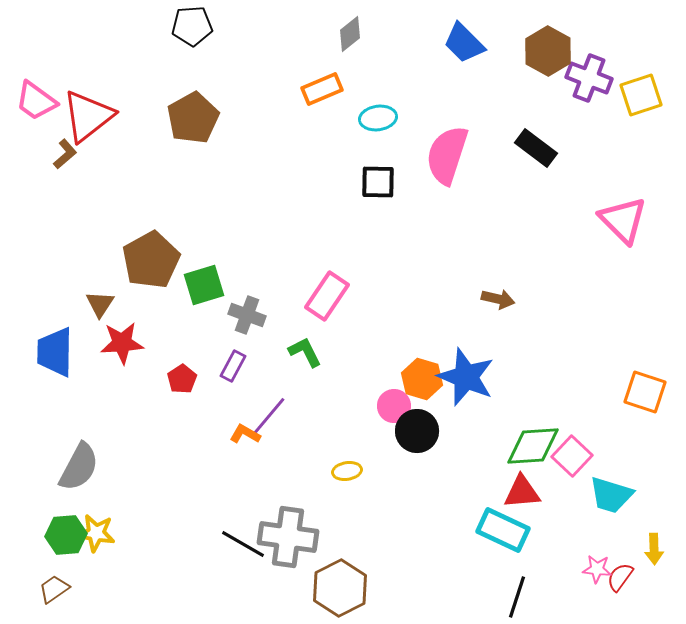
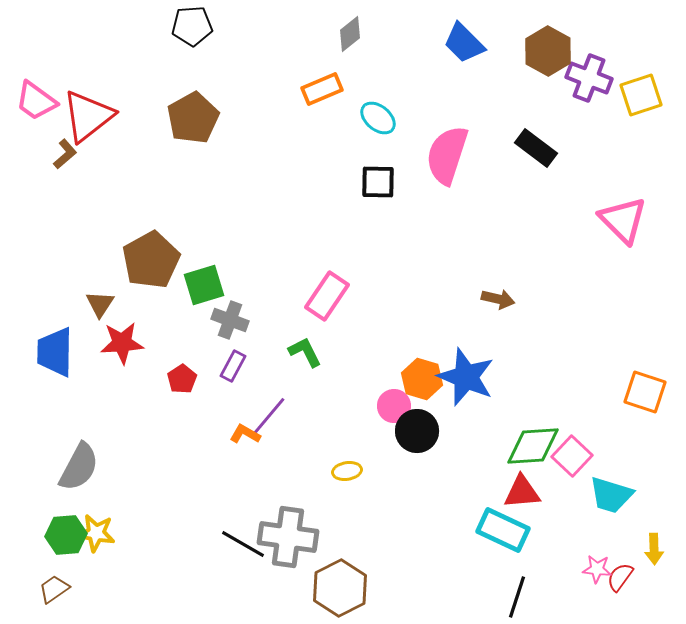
cyan ellipse at (378, 118): rotated 48 degrees clockwise
gray cross at (247, 315): moved 17 px left, 5 px down
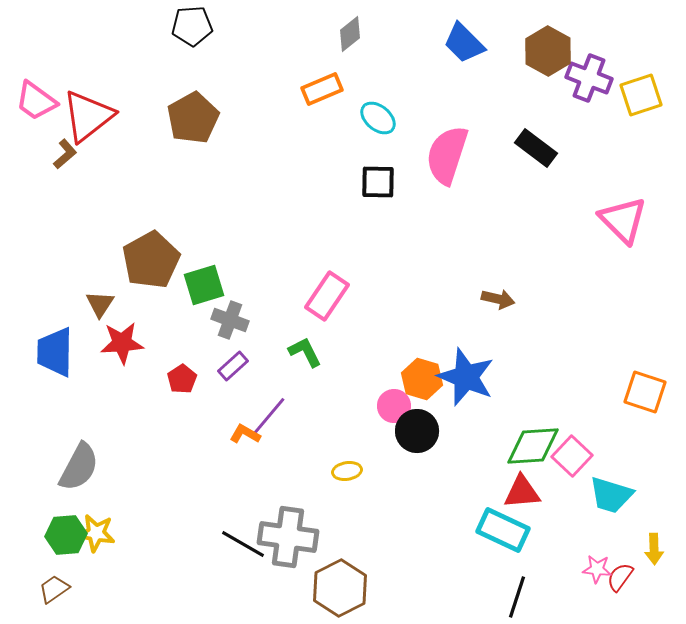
purple rectangle at (233, 366): rotated 20 degrees clockwise
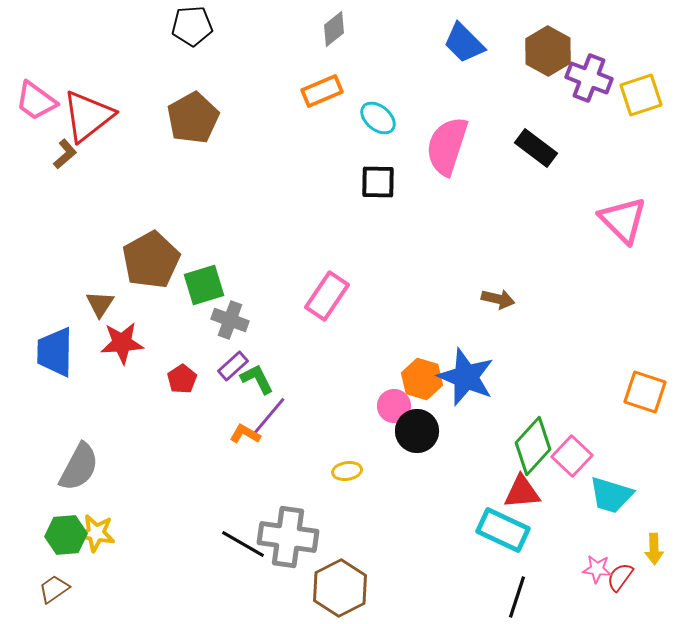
gray diamond at (350, 34): moved 16 px left, 5 px up
orange rectangle at (322, 89): moved 2 px down
pink semicircle at (447, 155): moved 9 px up
green L-shape at (305, 352): moved 48 px left, 27 px down
green diamond at (533, 446): rotated 44 degrees counterclockwise
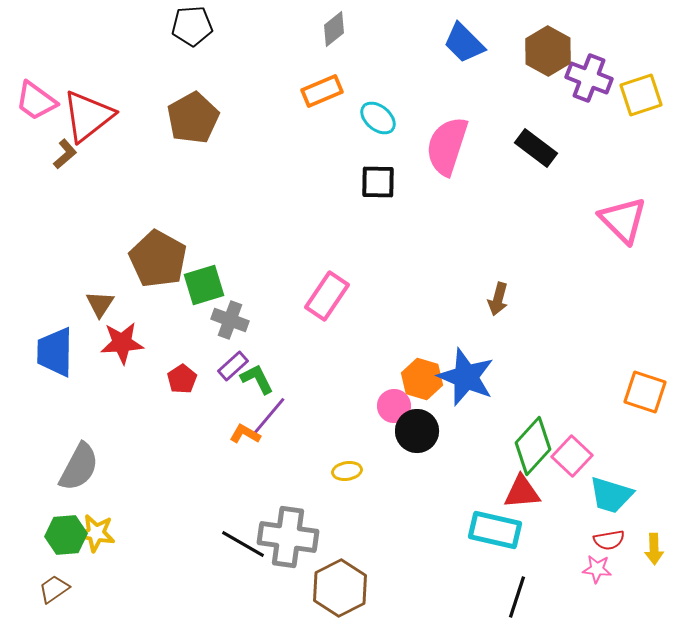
brown pentagon at (151, 260): moved 7 px right, 1 px up; rotated 14 degrees counterclockwise
brown arrow at (498, 299): rotated 92 degrees clockwise
cyan rectangle at (503, 530): moved 8 px left; rotated 12 degrees counterclockwise
red semicircle at (620, 577): moved 11 px left, 37 px up; rotated 136 degrees counterclockwise
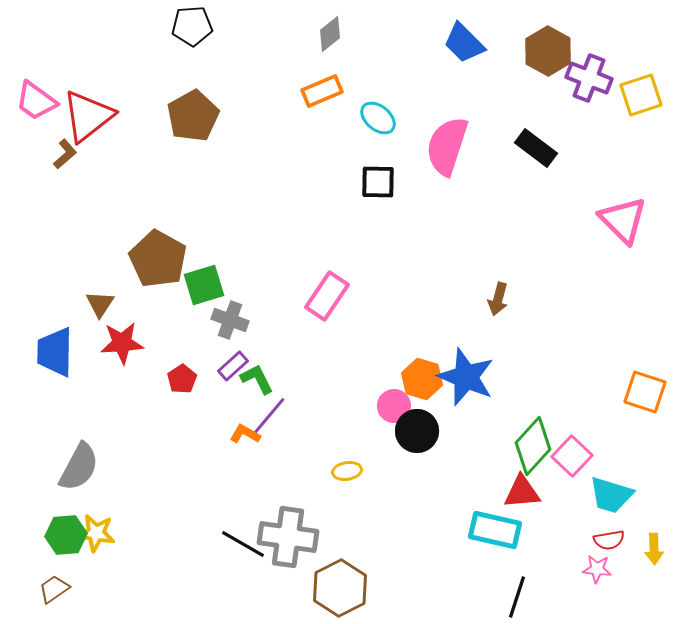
gray diamond at (334, 29): moved 4 px left, 5 px down
brown pentagon at (193, 118): moved 2 px up
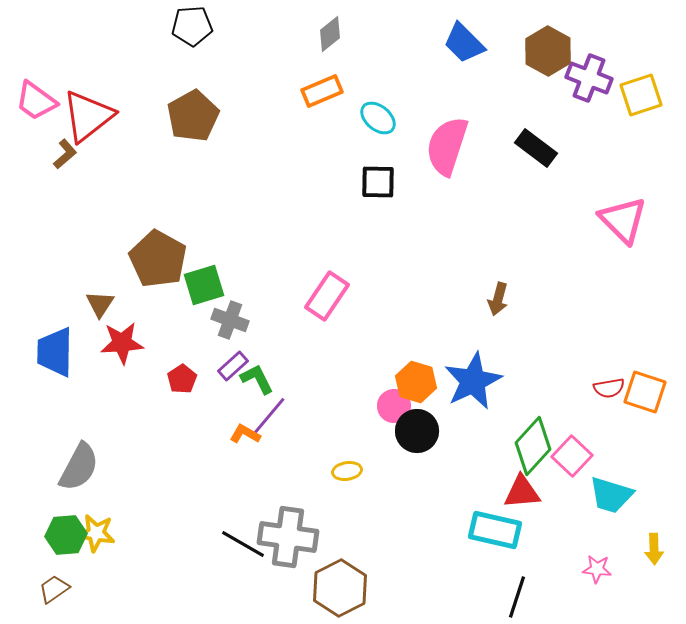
blue star at (466, 377): moved 7 px right, 4 px down; rotated 24 degrees clockwise
orange hexagon at (422, 379): moved 6 px left, 3 px down
red semicircle at (609, 540): moved 152 px up
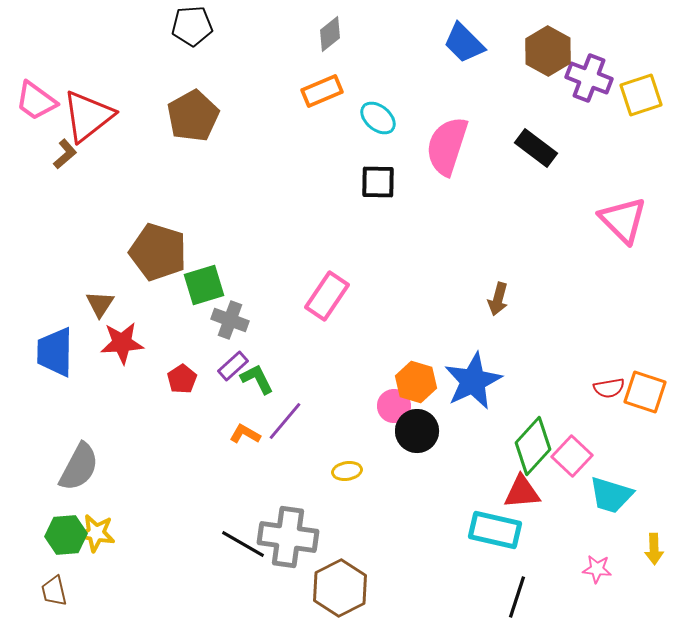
brown pentagon at (158, 259): moved 7 px up; rotated 12 degrees counterclockwise
purple line at (269, 416): moved 16 px right, 5 px down
brown trapezoid at (54, 589): moved 2 px down; rotated 68 degrees counterclockwise
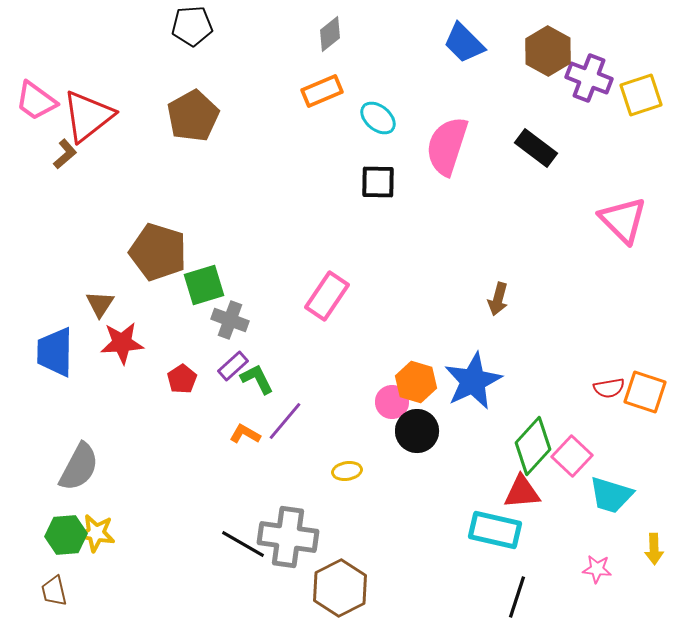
pink circle at (394, 406): moved 2 px left, 4 px up
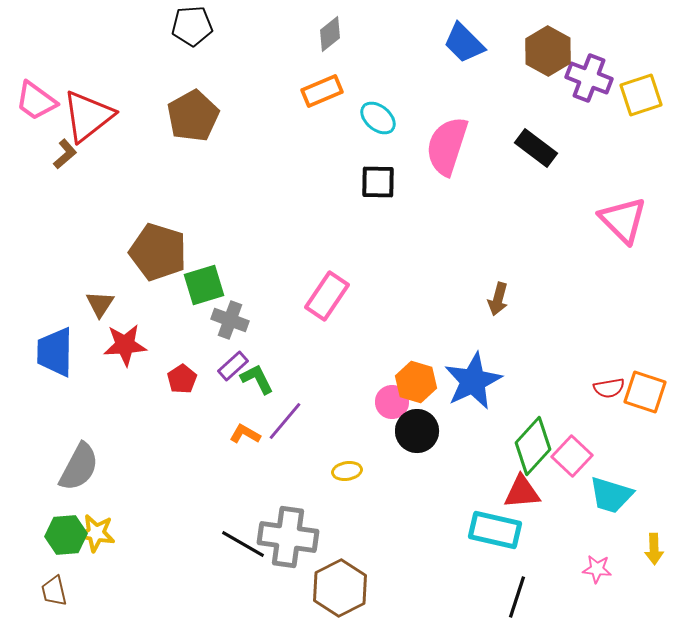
red star at (122, 343): moved 3 px right, 2 px down
